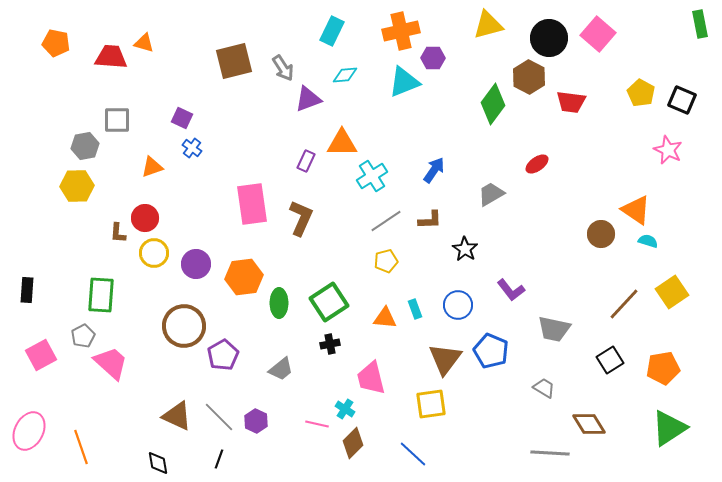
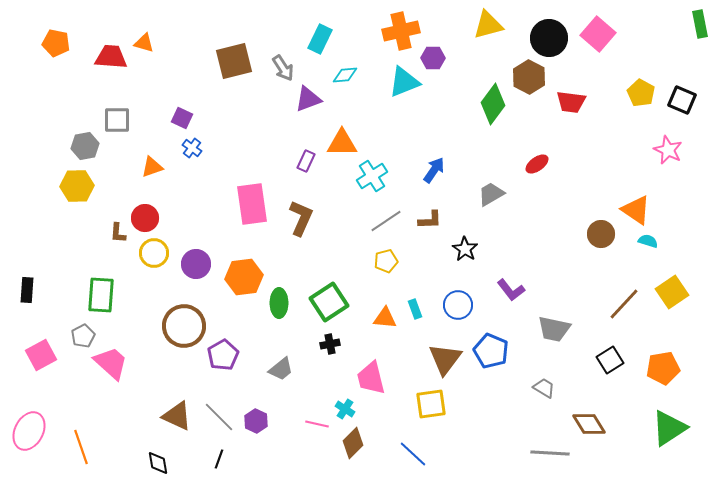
cyan rectangle at (332, 31): moved 12 px left, 8 px down
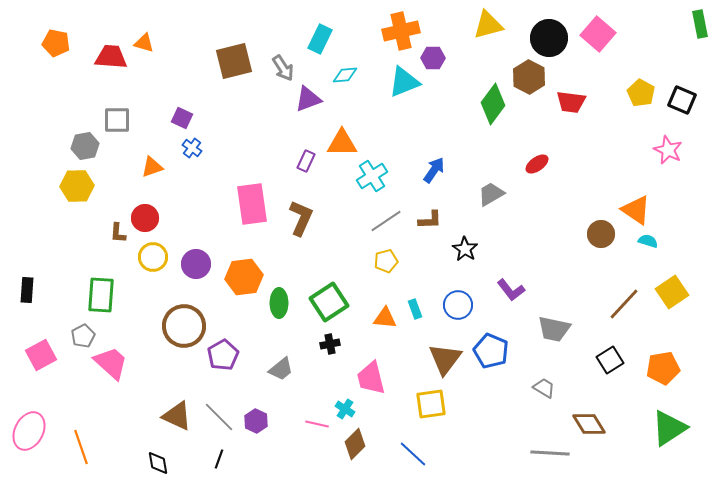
yellow circle at (154, 253): moved 1 px left, 4 px down
brown diamond at (353, 443): moved 2 px right, 1 px down
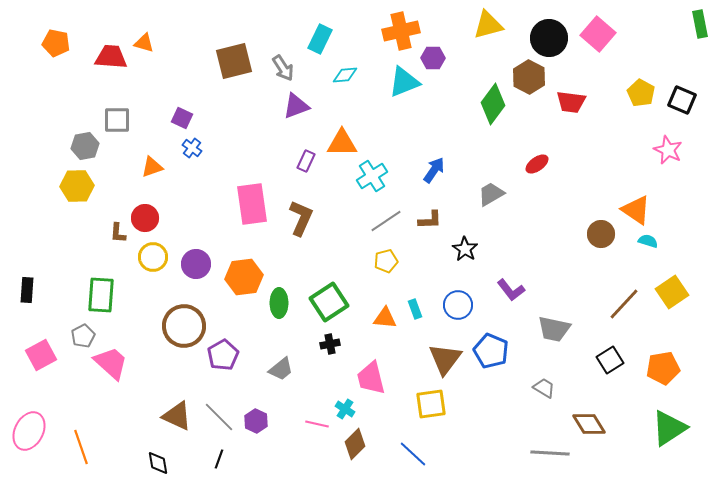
purple triangle at (308, 99): moved 12 px left, 7 px down
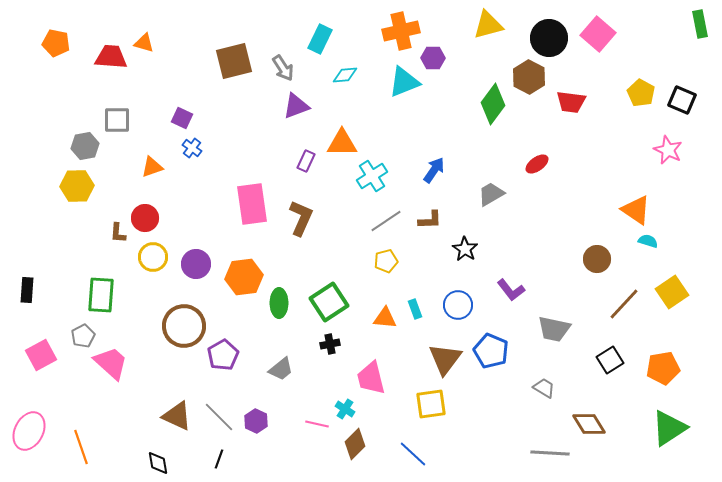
brown circle at (601, 234): moved 4 px left, 25 px down
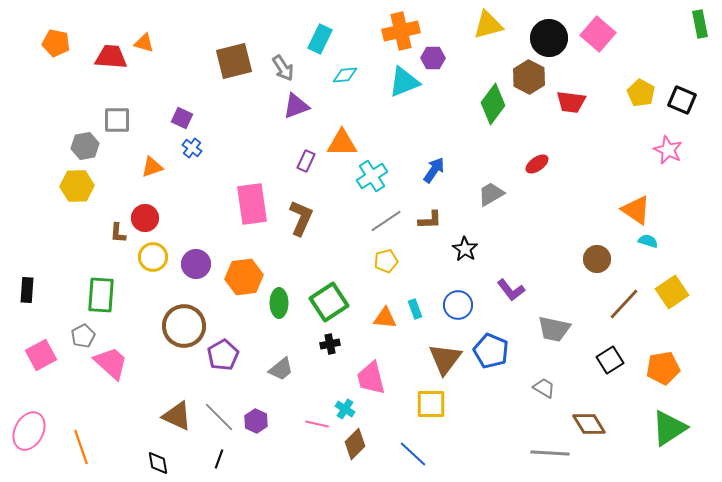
yellow square at (431, 404): rotated 8 degrees clockwise
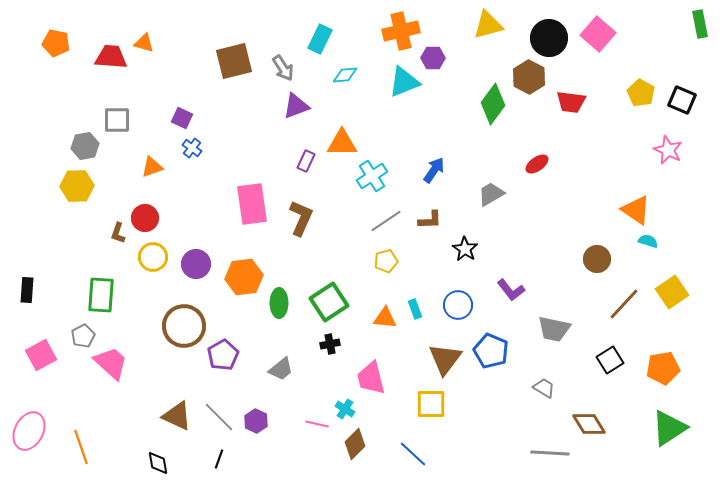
brown L-shape at (118, 233): rotated 15 degrees clockwise
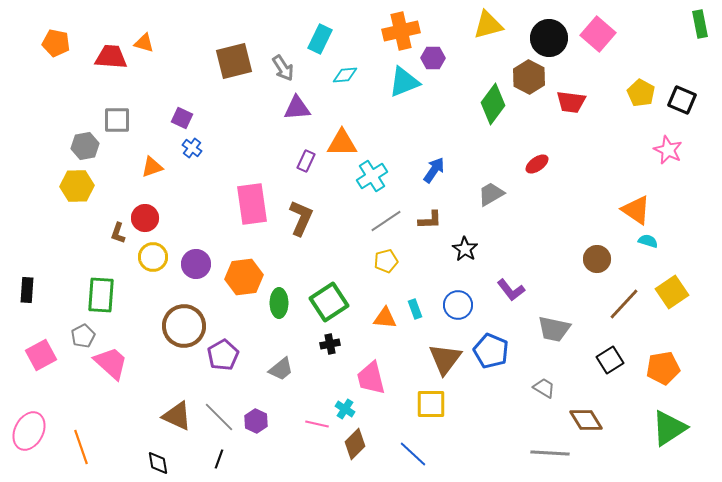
purple triangle at (296, 106): moved 1 px right, 2 px down; rotated 16 degrees clockwise
brown diamond at (589, 424): moved 3 px left, 4 px up
